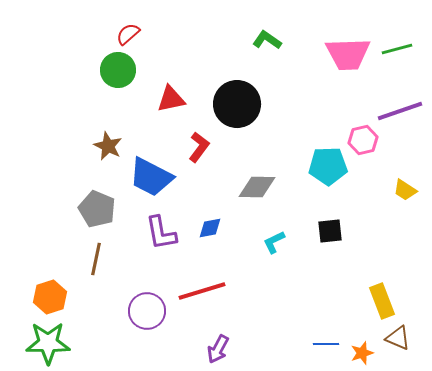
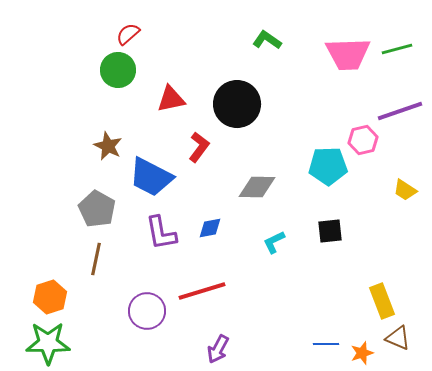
gray pentagon: rotated 6 degrees clockwise
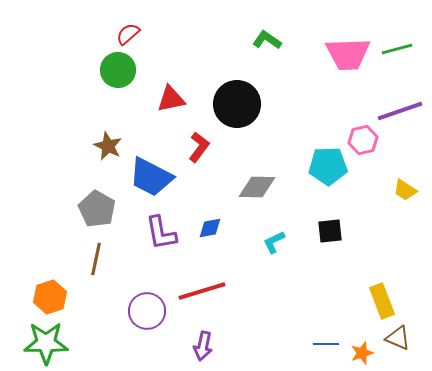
green star: moved 2 px left
purple arrow: moved 15 px left, 3 px up; rotated 16 degrees counterclockwise
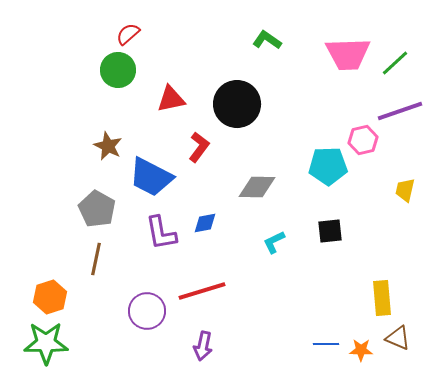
green line: moved 2 px left, 14 px down; rotated 28 degrees counterclockwise
yellow trapezoid: rotated 70 degrees clockwise
blue diamond: moved 5 px left, 5 px up
yellow rectangle: moved 3 px up; rotated 16 degrees clockwise
orange star: moved 1 px left, 3 px up; rotated 20 degrees clockwise
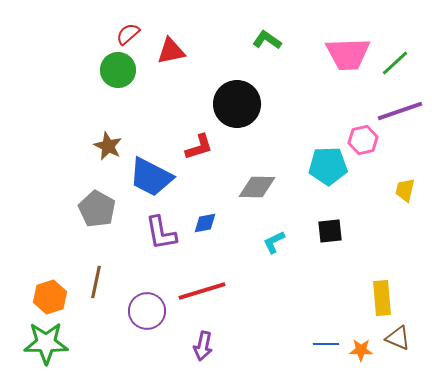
red triangle: moved 48 px up
red L-shape: rotated 36 degrees clockwise
brown line: moved 23 px down
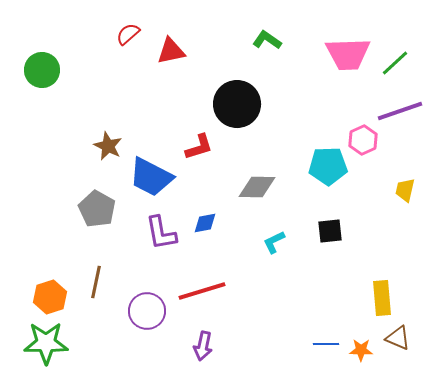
green circle: moved 76 px left
pink hexagon: rotated 12 degrees counterclockwise
